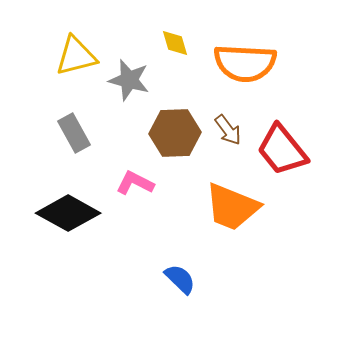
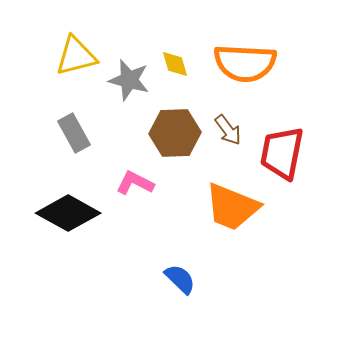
yellow diamond: moved 21 px down
red trapezoid: moved 3 px down; rotated 50 degrees clockwise
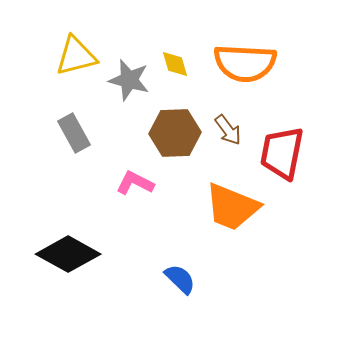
black diamond: moved 41 px down
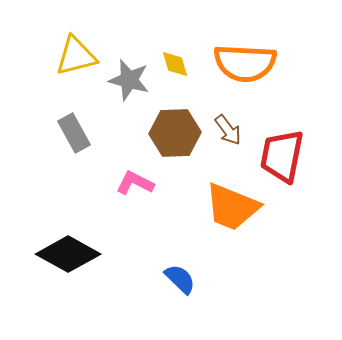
red trapezoid: moved 3 px down
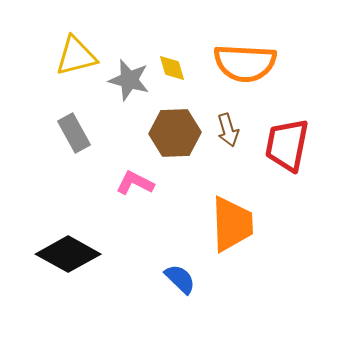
yellow diamond: moved 3 px left, 4 px down
brown arrow: rotated 20 degrees clockwise
red trapezoid: moved 5 px right, 11 px up
orange trapezoid: moved 17 px down; rotated 114 degrees counterclockwise
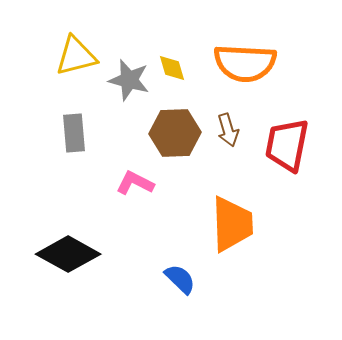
gray rectangle: rotated 24 degrees clockwise
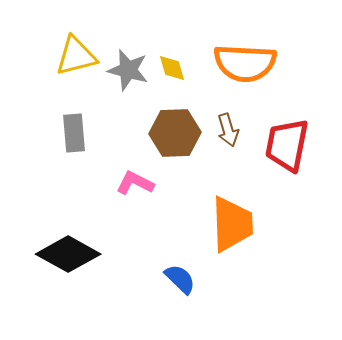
gray star: moved 1 px left, 10 px up
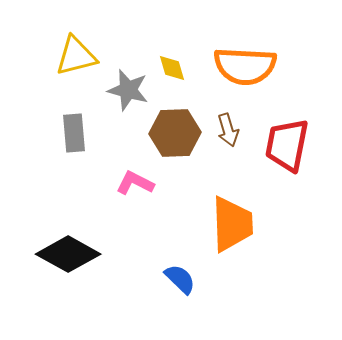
orange semicircle: moved 3 px down
gray star: moved 20 px down
